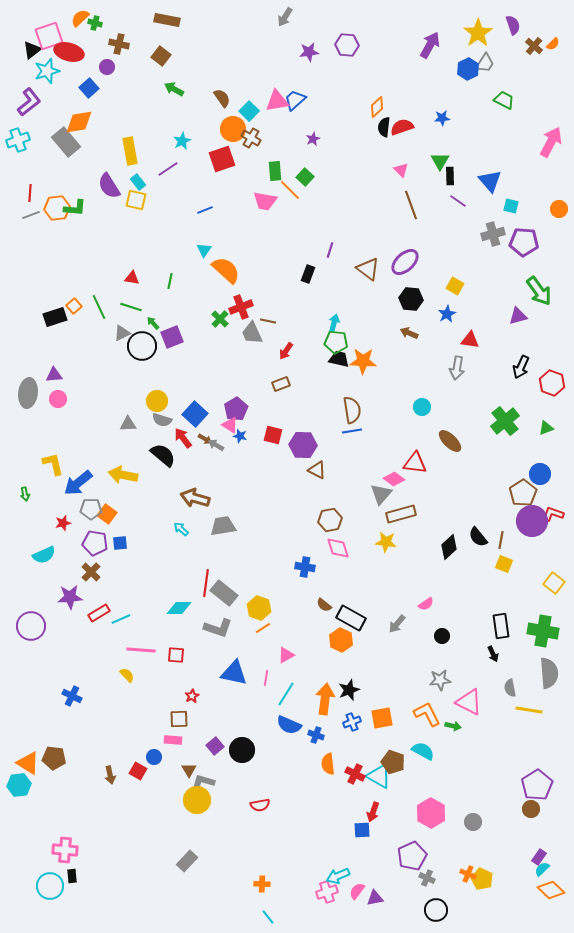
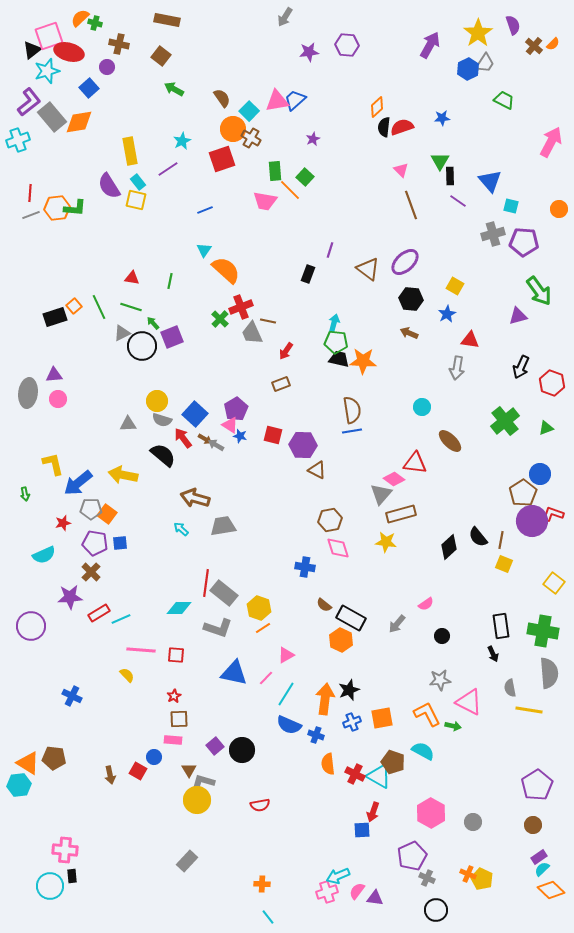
gray rectangle at (66, 142): moved 14 px left, 25 px up
pink line at (266, 678): rotated 35 degrees clockwise
red star at (192, 696): moved 18 px left
brown circle at (531, 809): moved 2 px right, 16 px down
purple rectangle at (539, 857): rotated 21 degrees clockwise
purple triangle at (375, 898): rotated 18 degrees clockwise
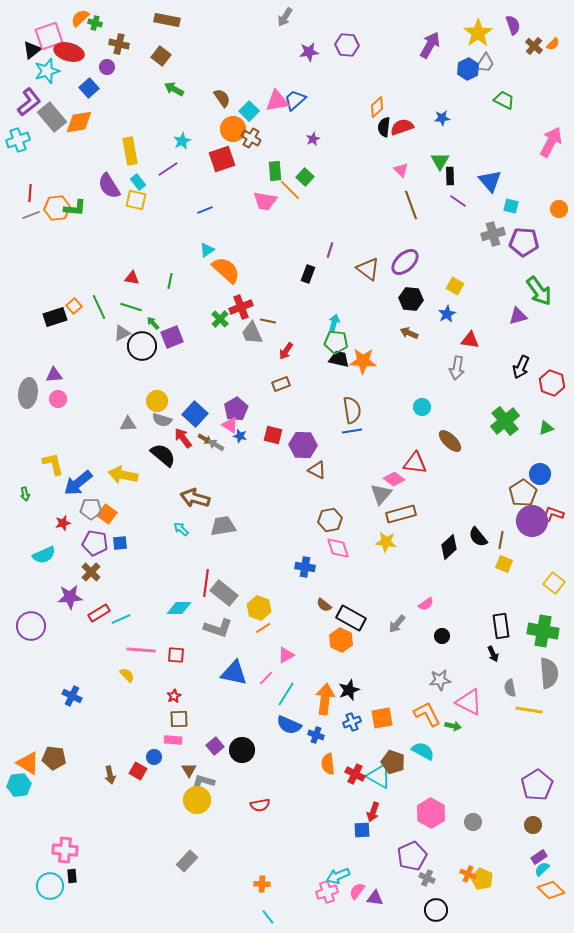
cyan triangle at (204, 250): moved 3 px right; rotated 21 degrees clockwise
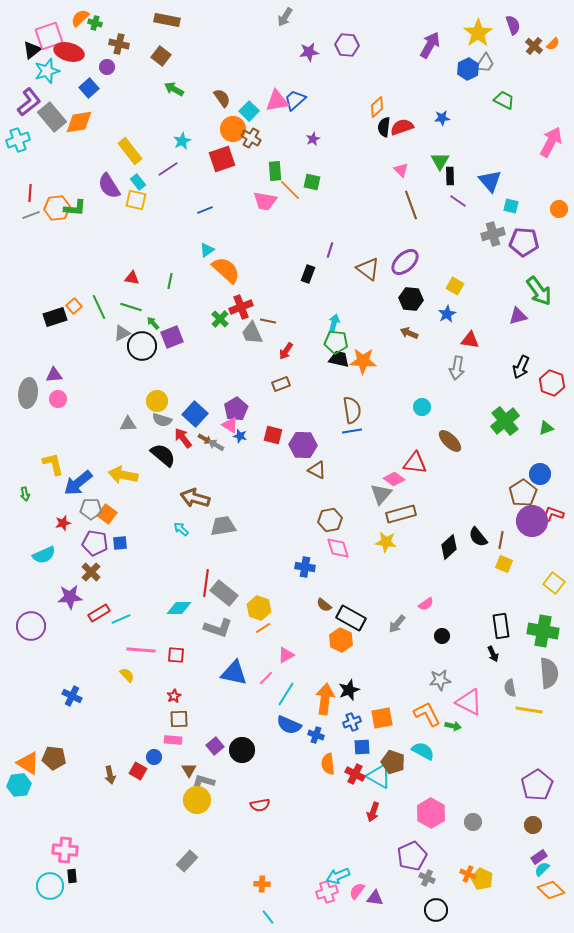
yellow rectangle at (130, 151): rotated 28 degrees counterclockwise
green square at (305, 177): moved 7 px right, 5 px down; rotated 30 degrees counterclockwise
blue square at (362, 830): moved 83 px up
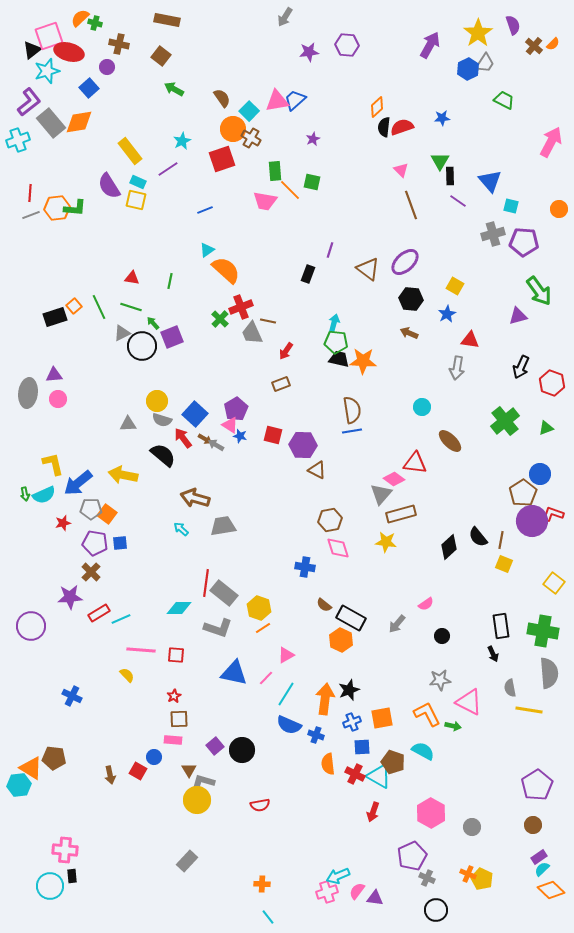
gray rectangle at (52, 117): moved 1 px left, 6 px down
cyan rectangle at (138, 182): rotated 28 degrees counterclockwise
cyan semicircle at (44, 555): moved 60 px up
orange triangle at (28, 763): moved 3 px right, 5 px down
gray circle at (473, 822): moved 1 px left, 5 px down
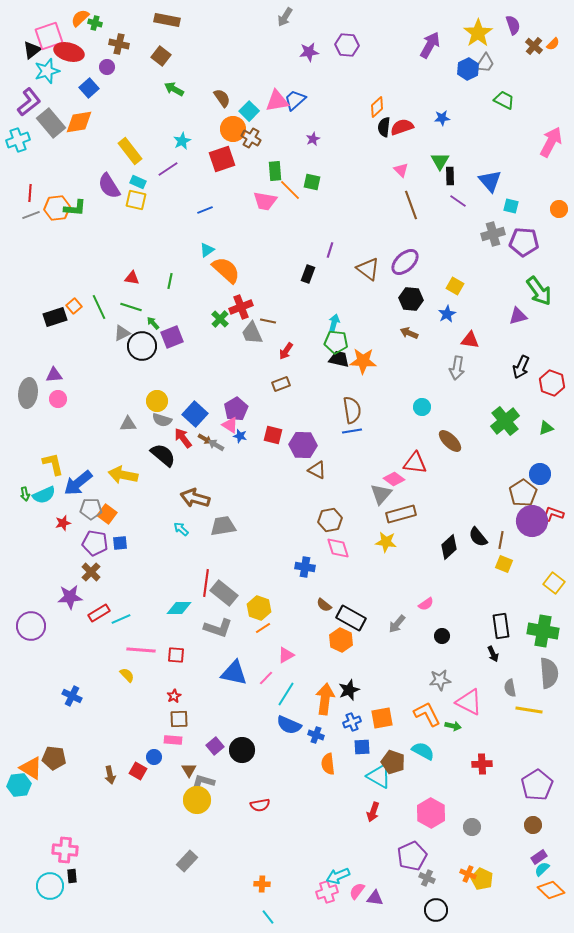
red cross at (355, 774): moved 127 px right, 10 px up; rotated 30 degrees counterclockwise
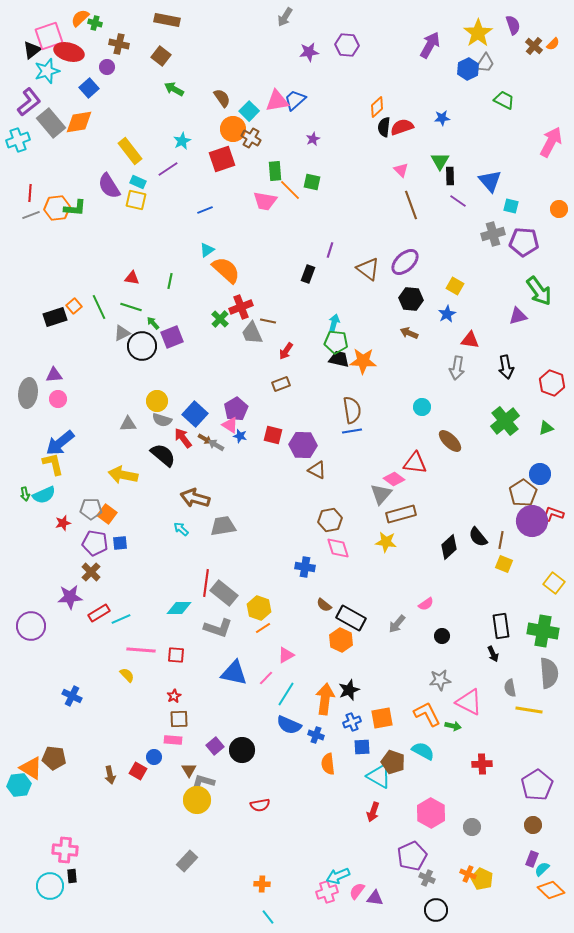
black arrow at (521, 367): moved 15 px left; rotated 35 degrees counterclockwise
blue arrow at (78, 483): moved 18 px left, 40 px up
purple rectangle at (539, 857): moved 7 px left, 2 px down; rotated 35 degrees counterclockwise
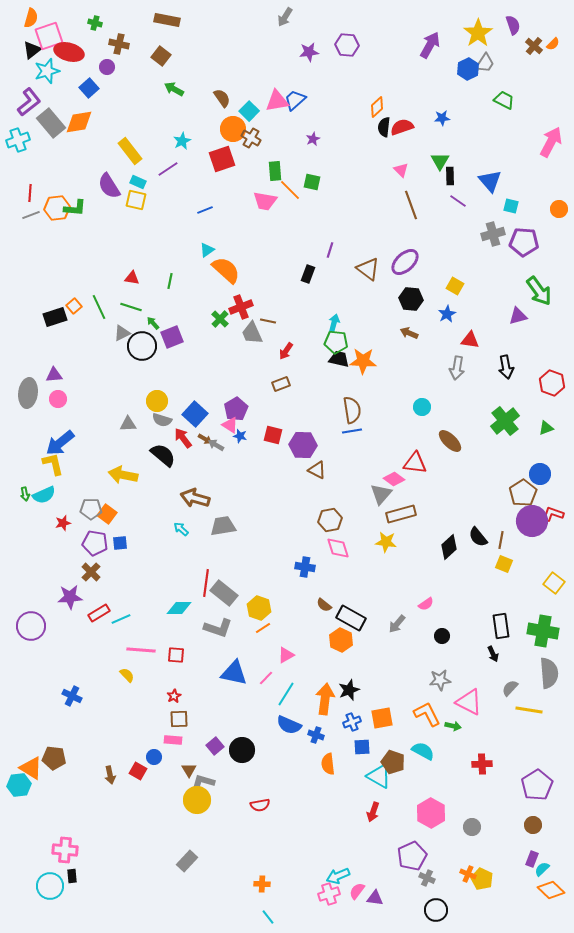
orange semicircle at (80, 18): moved 49 px left; rotated 150 degrees clockwise
gray semicircle at (510, 688): rotated 54 degrees clockwise
pink cross at (327, 892): moved 2 px right, 2 px down
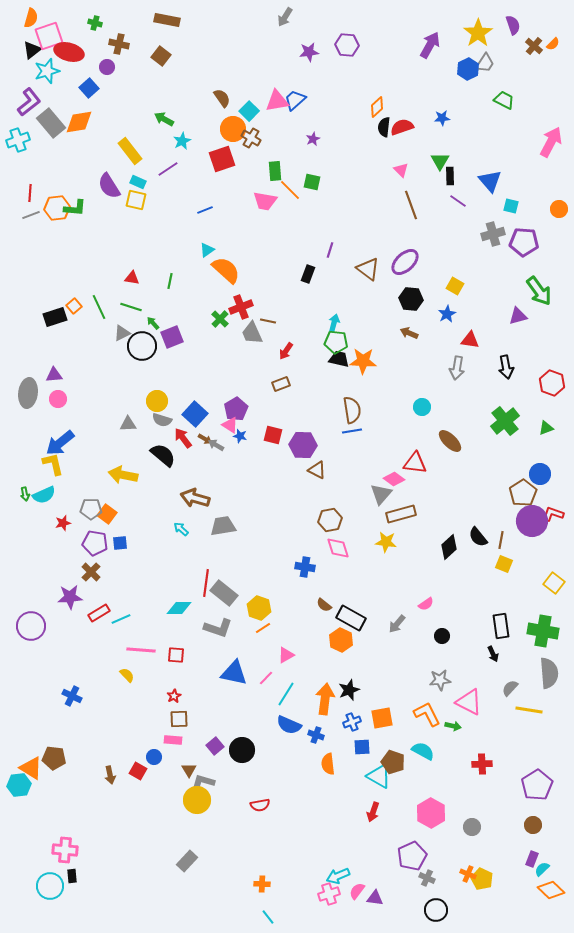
green arrow at (174, 89): moved 10 px left, 30 px down
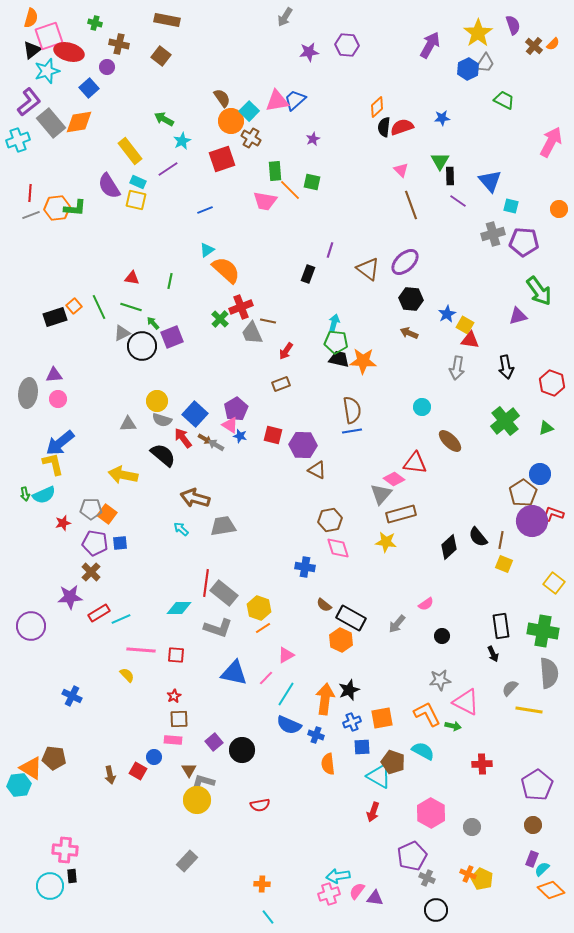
orange circle at (233, 129): moved 2 px left, 8 px up
yellow square at (455, 286): moved 10 px right, 39 px down
pink triangle at (469, 702): moved 3 px left
purple square at (215, 746): moved 1 px left, 4 px up
cyan arrow at (338, 876): rotated 15 degrees clockwise
